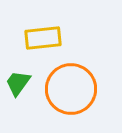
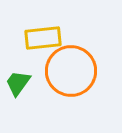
orange circle: moved 18 px up
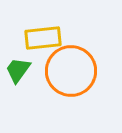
green trapezoid: moved 13 px up
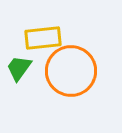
green trapezoid: moved 1 px right, 2 px up
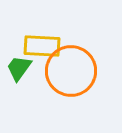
yellow rectangle: moved 1 px left, 8 px down; rotated 9 degrees clockwise
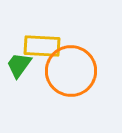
green trapezoid: moved 3 px up
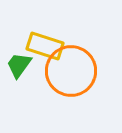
yellow rectangle: moved 3 px right; rotated 15 degrees clockwise
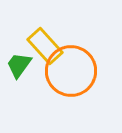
yellow rectangle: rotated 30 degrees clockwise
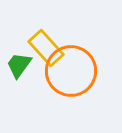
yellow rectangle: moved 1 px right, 2 px down
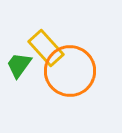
orange circle: moved 1 px left
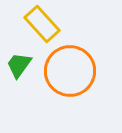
yellow rectangle: moved 4 px left, 24 px up
